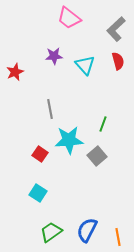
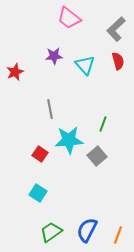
orange line: moved 2 px up; rotated 30 degrees clockwise
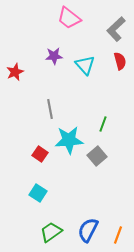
red semicircle: moved 2 px right
blue semicircle: moved 1 px right
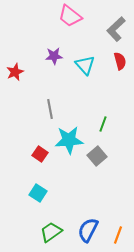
pink trapezoid: moved 1 px right, 2 px up
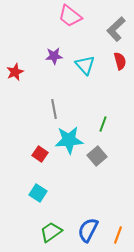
gray line: moved 4 px right
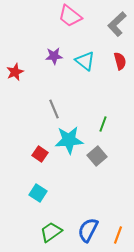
gray L-shape: moved 1 px right, 5 px up
cyan triangle: moved 4 px up; rotated 10 degrees counterclockwise
gray line: rotated 12 degrees counterclockwise
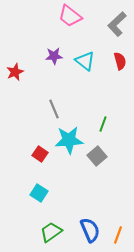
cyan square: moved 1 px right
blue semicircle: moved 2 px right; rotated 130 degrees clockwise
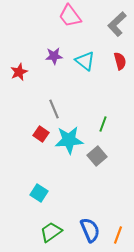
pink trapezoid: rotated 15 degrees clockwise
red star: moved 4 px right
red square: moved 1 px right, 20 px up
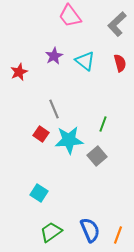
purple star: rotated 24 degrees counterclockwise
red semicircle: moved 2 px down
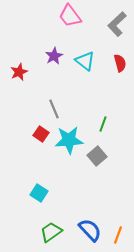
blue semicircle: rotated 20 degrees counterclockwise
